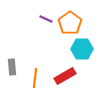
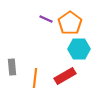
cyan hexagon: moved 3 px left
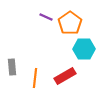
purple line: moved 2 px up
cyan hexagon: moved 5 px right
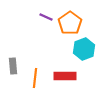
cyan hexagon: rotated 20 degrees counterclockwise
gray rectangle: moved 1 px right, 1 px up
red rectangle: rotated 30 degrees clockwise
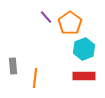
purple line: rotated 24 degrees clockwise
red rectangle: moved 19 px right
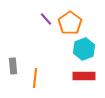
purple line: moved 2 px down
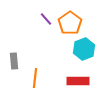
gray rectangle: moved 1 px right, 5 px up
red rectangle: moved 6 px left, 5 px down
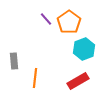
orange pentagon: moved 1 px left, 1 px up
red rectangle: rotated 30 degrees counterclockwise
